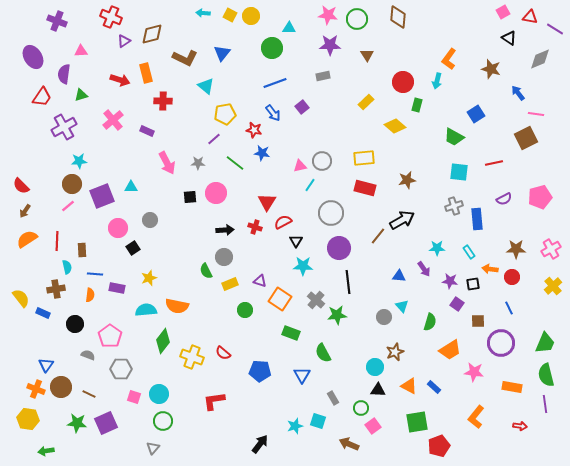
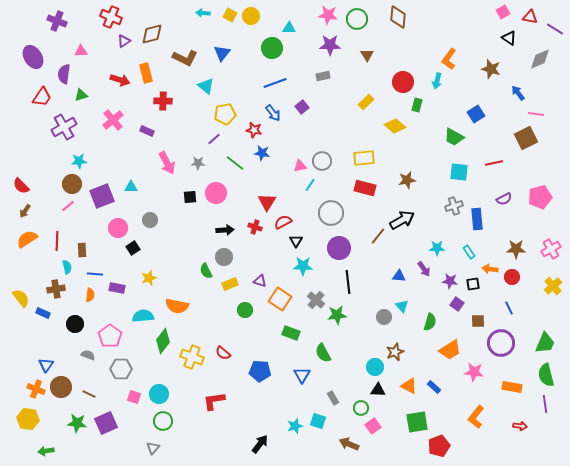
cyan semicircle at (146, 310): moved 3 px left, 6 px down
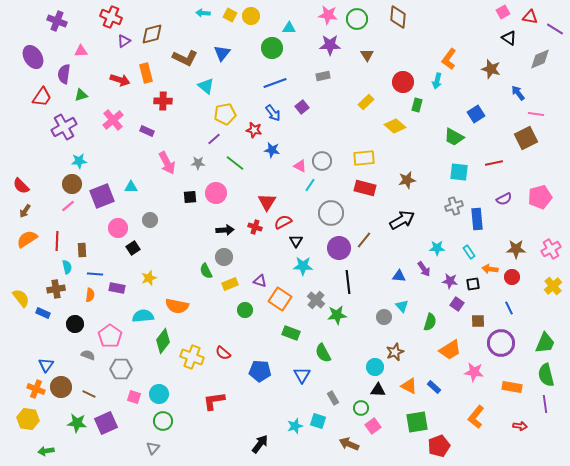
blue star at (262, 153): moved 10 px right, 3 px up
pink triangle at (300, 166): rotated 40 degrees clockwise
brown line at (378, 236): moved 14 px left, 4 px down
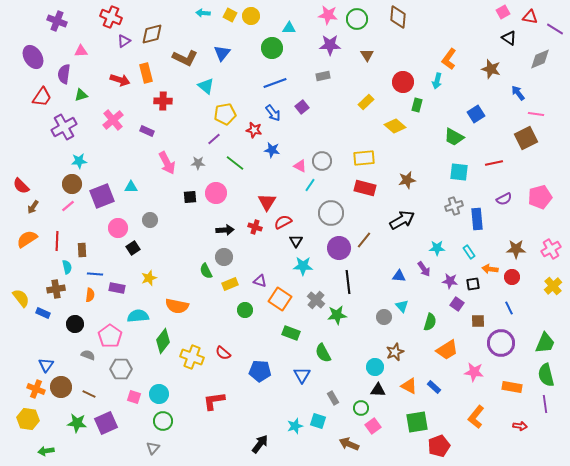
brown arrow at (25, 211): moved 8 px right, 4 px up
cyan semicircle at (143, 316): moved 5 px left
orange trapezoid at (450, 350): moved 3 px left
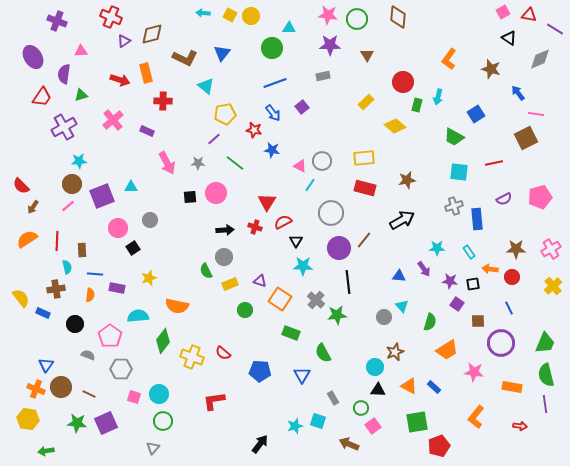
red triangle at (530, 17): moved 1 px left, 2 px up
cyan arrow at (437, 81): moved 1 px right, 16 px down
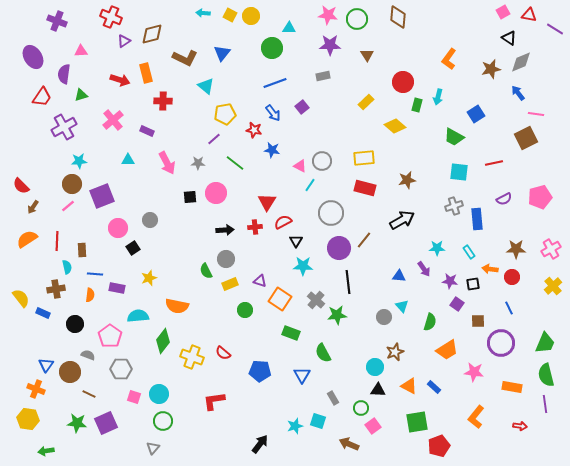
gray diamond at (540, 59): moved 19 px left, 3 px down
brown star at (491, 69): rotated 30 degrees counterclockwise
cyan triangle at (131, 187): moved 3 px left, 27 px up
red cross at (255, 227): rotated 24 degrees counterclockwise
gray circle at (224, 257): moved 2 px right, 2 px down
brown circle at (61, 387): moved 9 px right, 15 px up
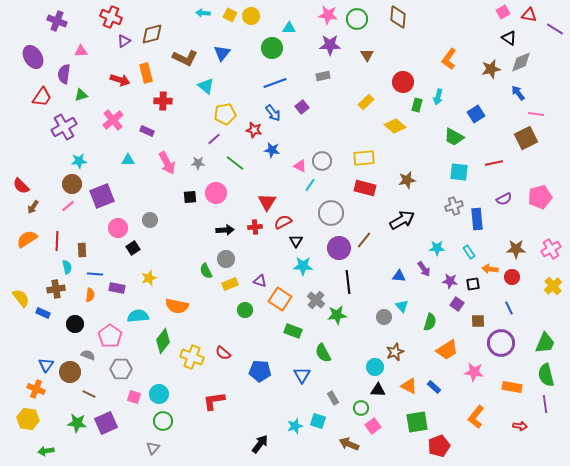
green rectangle at (291, 333): moved 2 px right, 2 px up
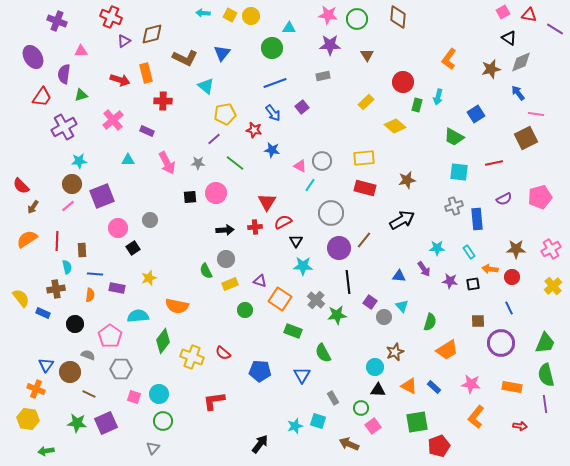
purple square at (457, 304): moved 87 px left, 2 px up
pink star at (474, 372): moved 3 px left, 12 px down
